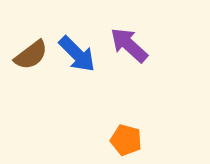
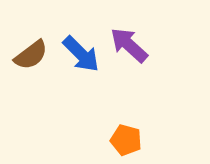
blue arrow: moved 4 px right
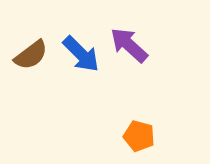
orange pentagon: moved 13 px right, 4 px up
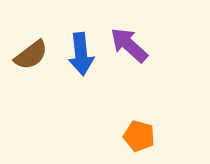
blue arrow: rotated 39 degrees clockwise
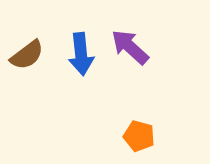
purple arrow: moved 1 px right, 2 px down
brown semicircle: moved 4 px left
